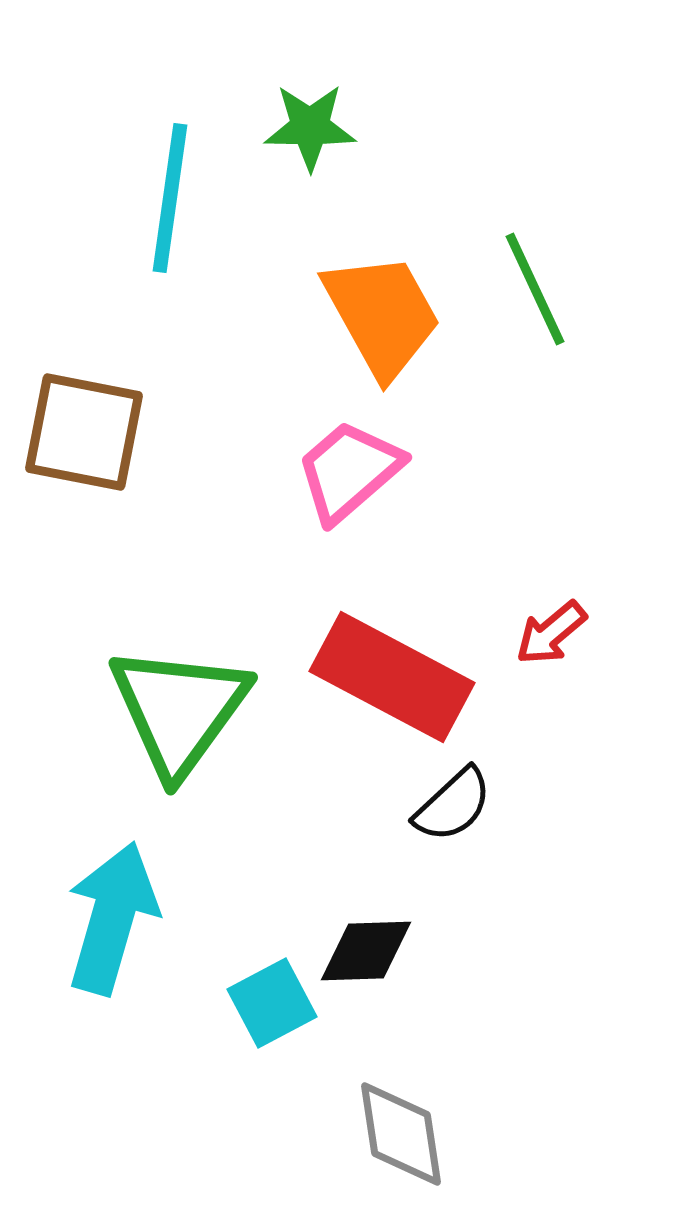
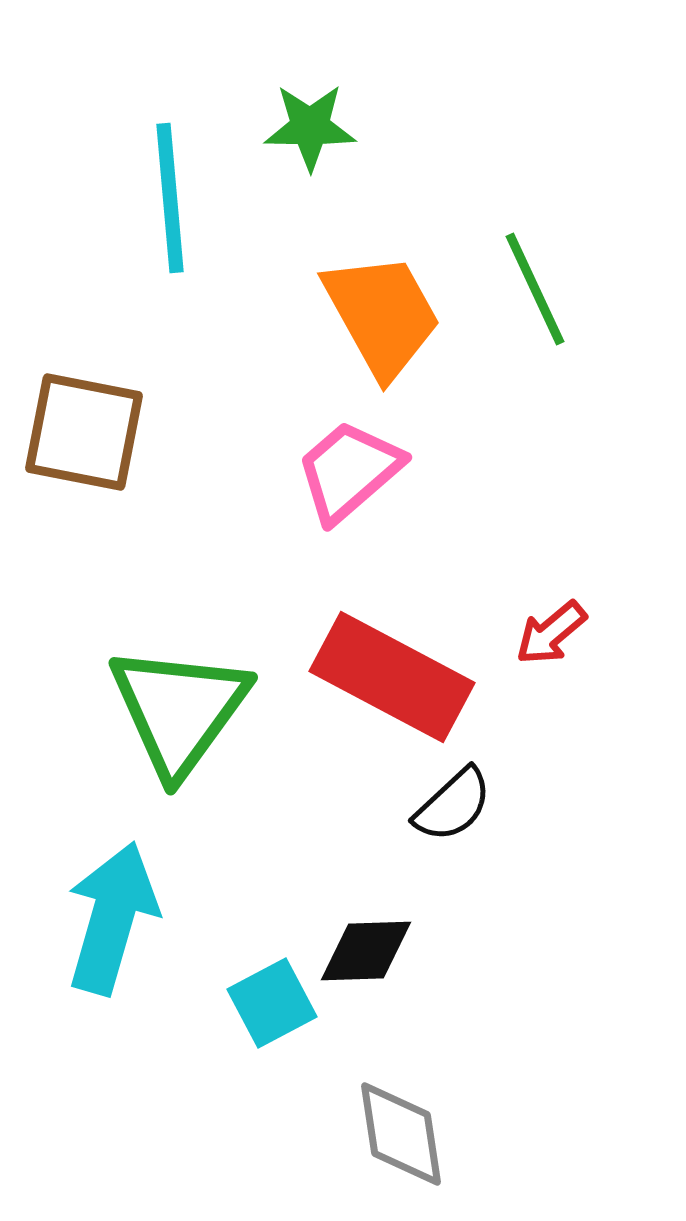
cyan line: rotated 13 degrees counterclockwise
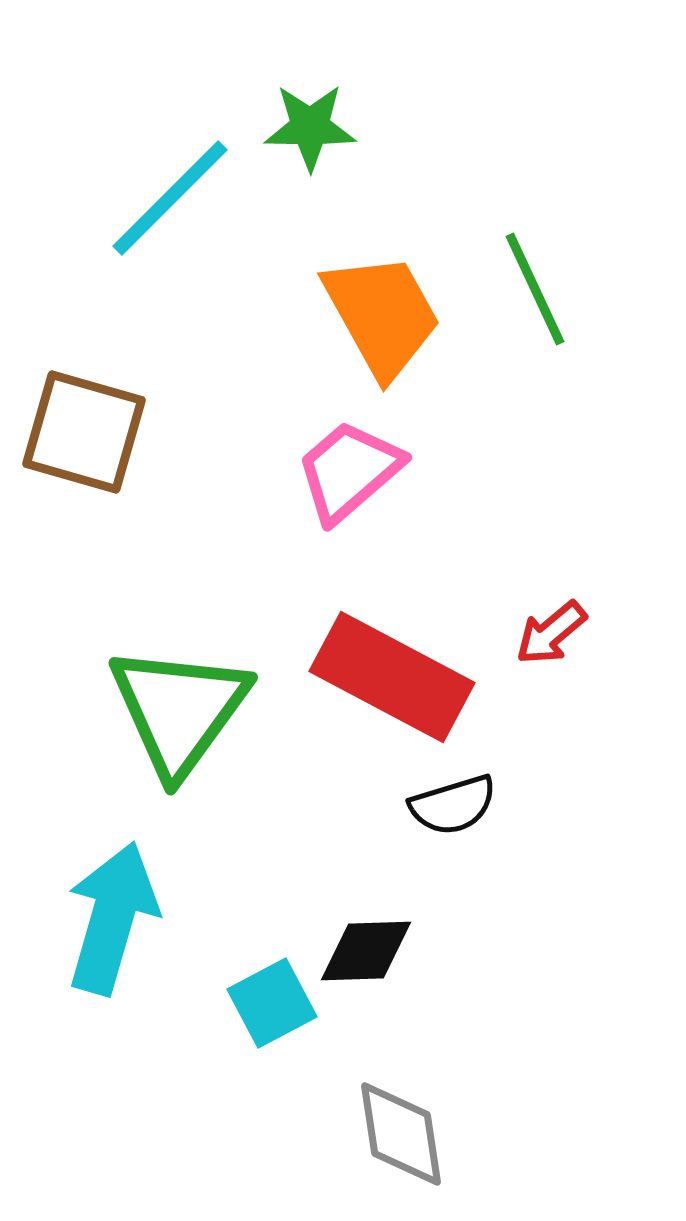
cyan line: rotated 50 degrees clockwise
brown square: rotated 5 degrees clockwise
black semicircle: rotated 26 degrees clockwise
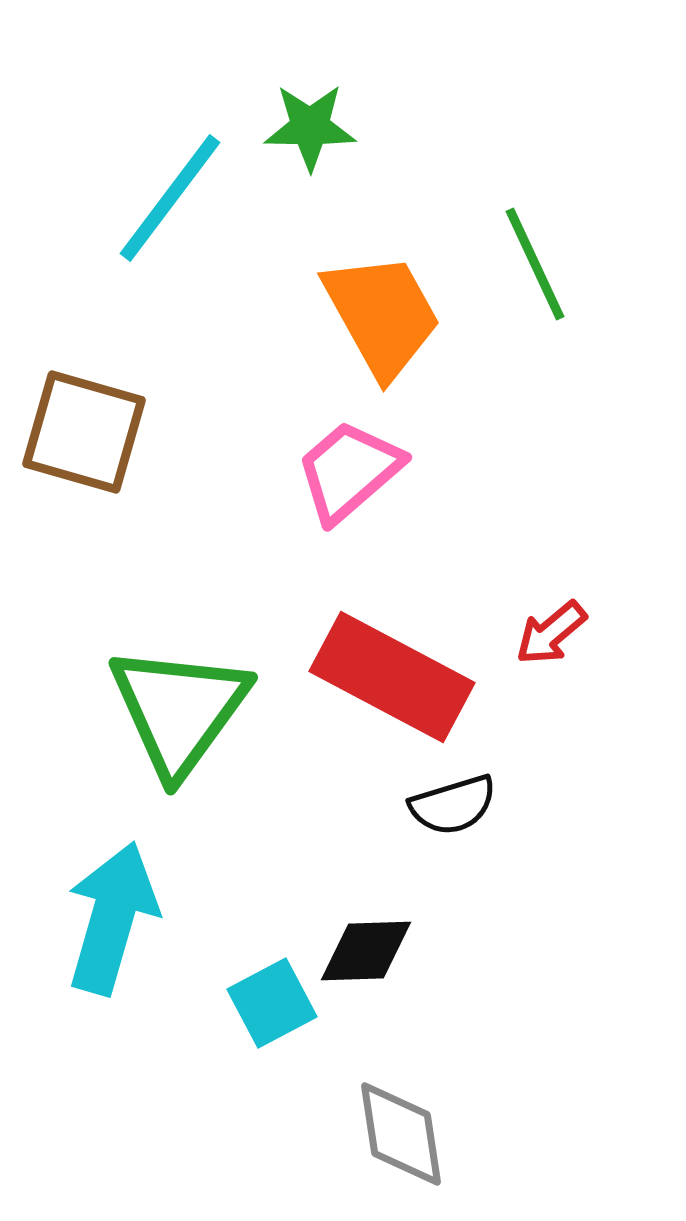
cyan line: rotated 8 degrees counterclockwise
green line: moved 25 px up
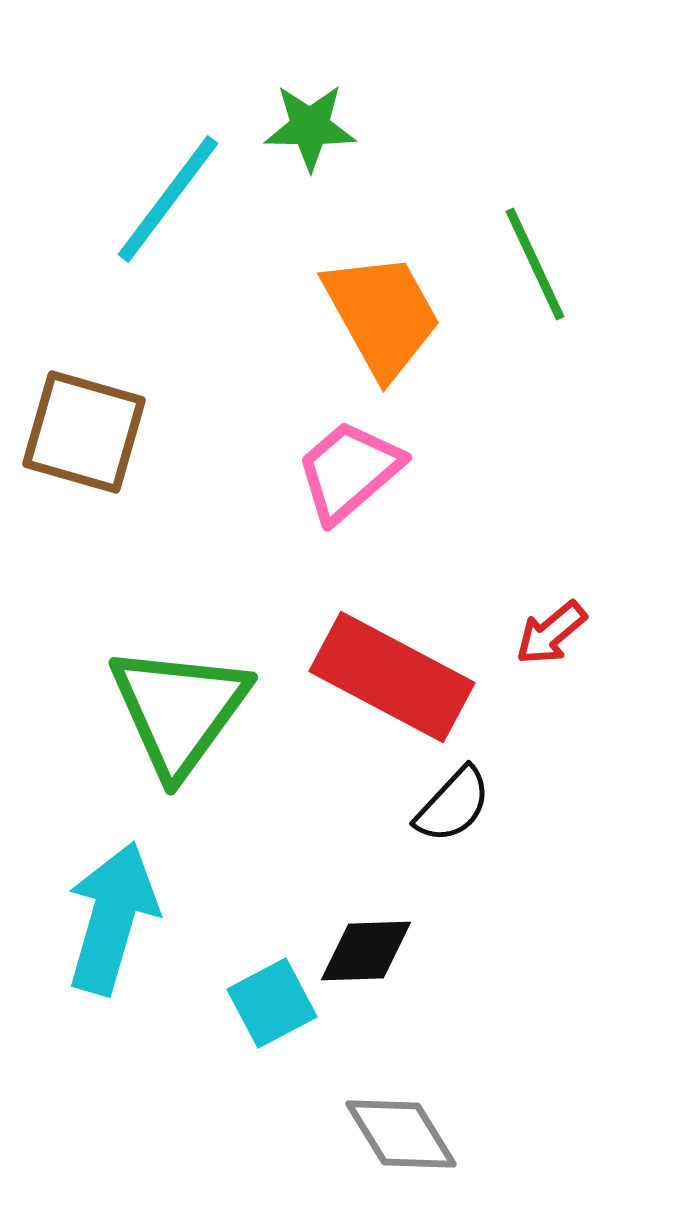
cyan line: moved 2 px left, 1 px down
black semicircle: rotated 30 degrees counterclockwise
gray diamond: rotated 23 degrees counterclockwise
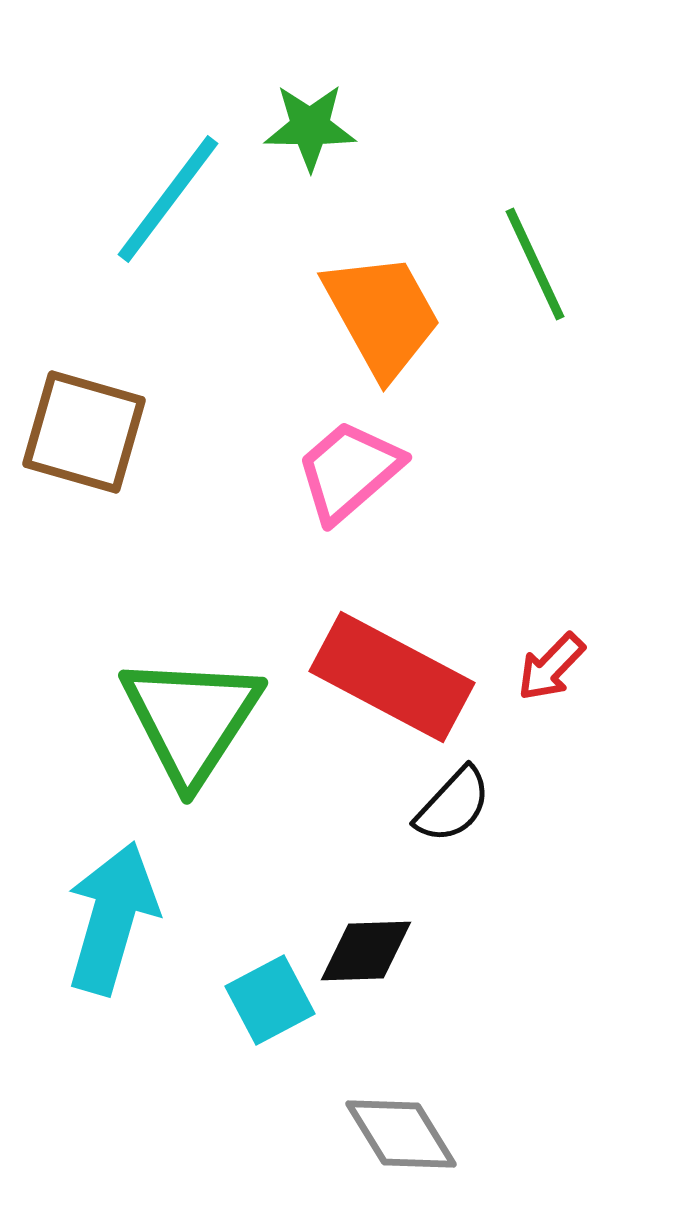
red arrow: moved 34 px down; rotated 6 degrees counterclockwise
green triangle: moved 12 px right, 9 px down; rotated 3 degrees counterclockwise
cyan square: moved 2 px left, 3 px up
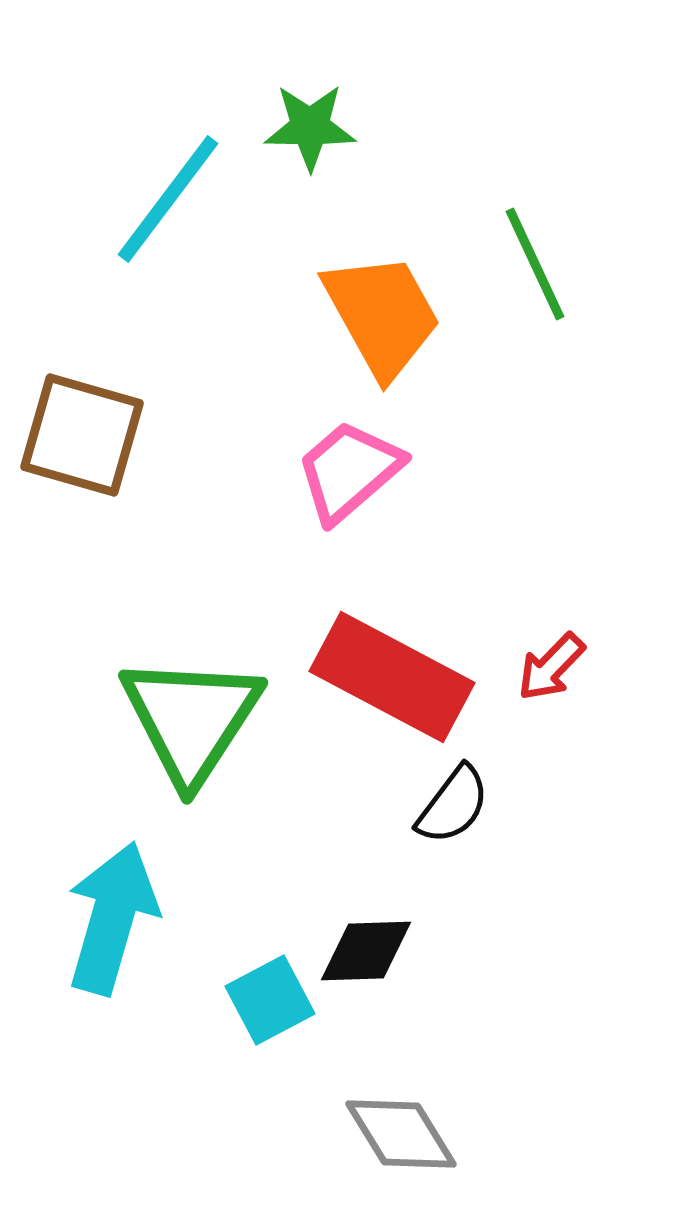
brown square: moved 2 px left, 3 px down
black semicircle: rotated 6 degrees counterclockwise
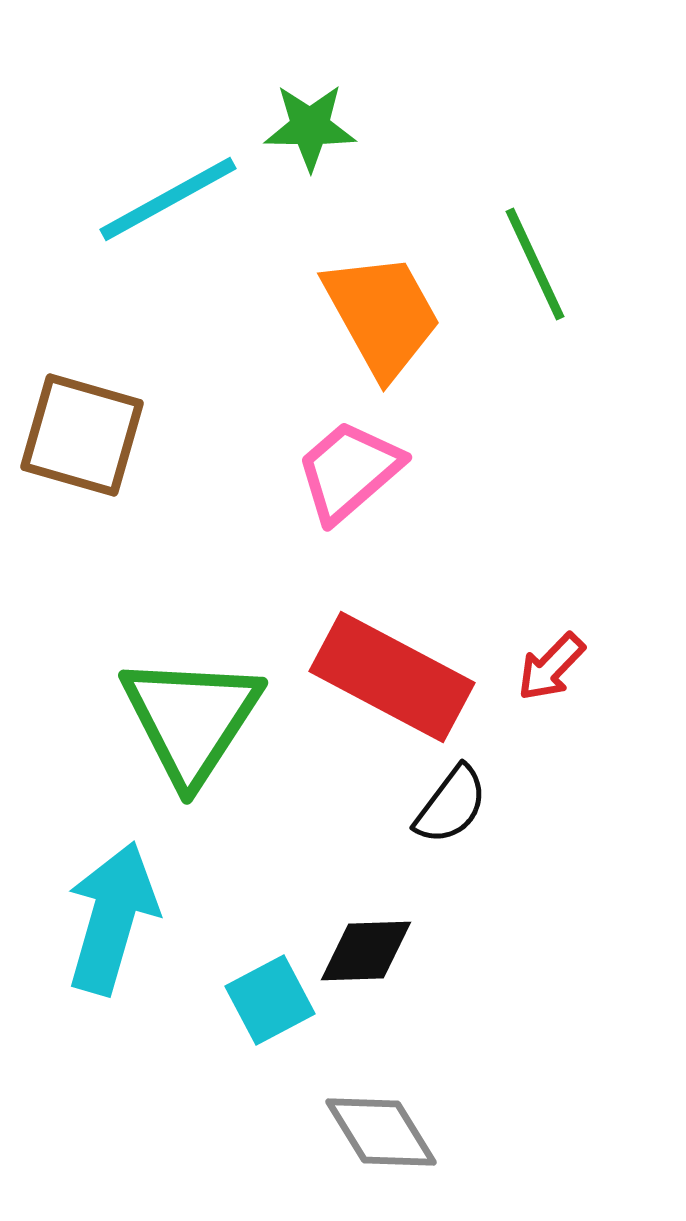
cyan line: rotated 24 degrees clockwise
black semicircle: moved 2 px left
gray diamond: moved 20 px left, 2 px up
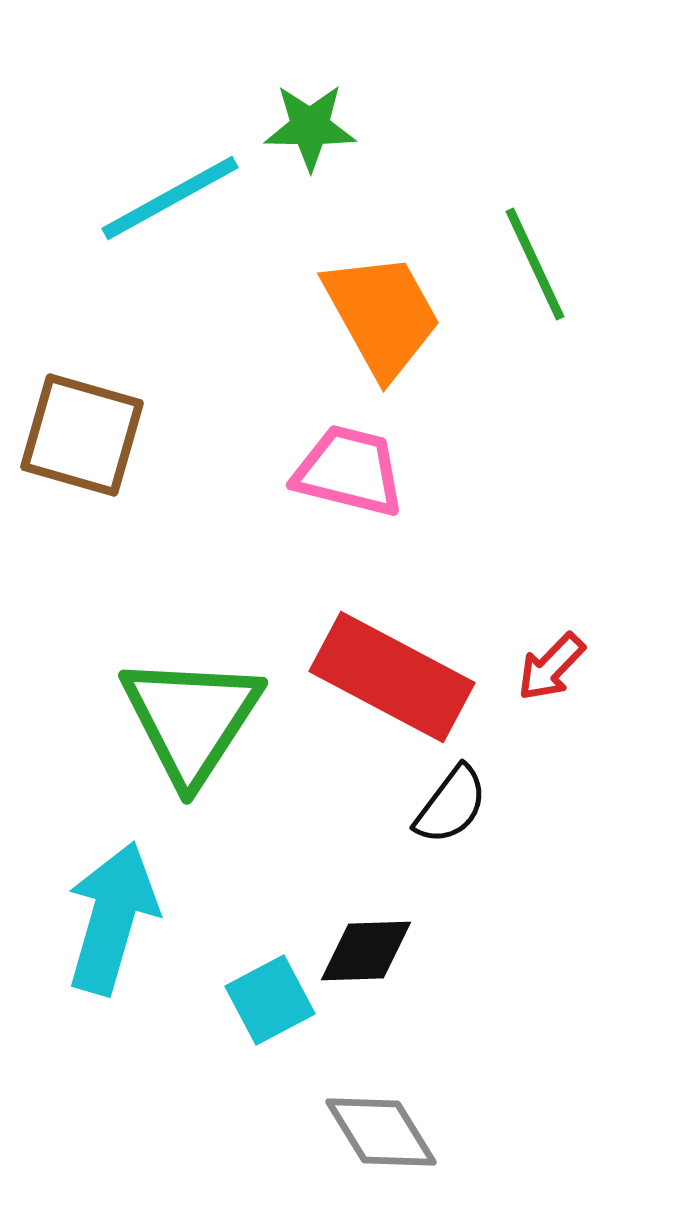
cyan line: moved 2 px right, 1 px up
pink trapezoid: rotated 55 degrees clockwise
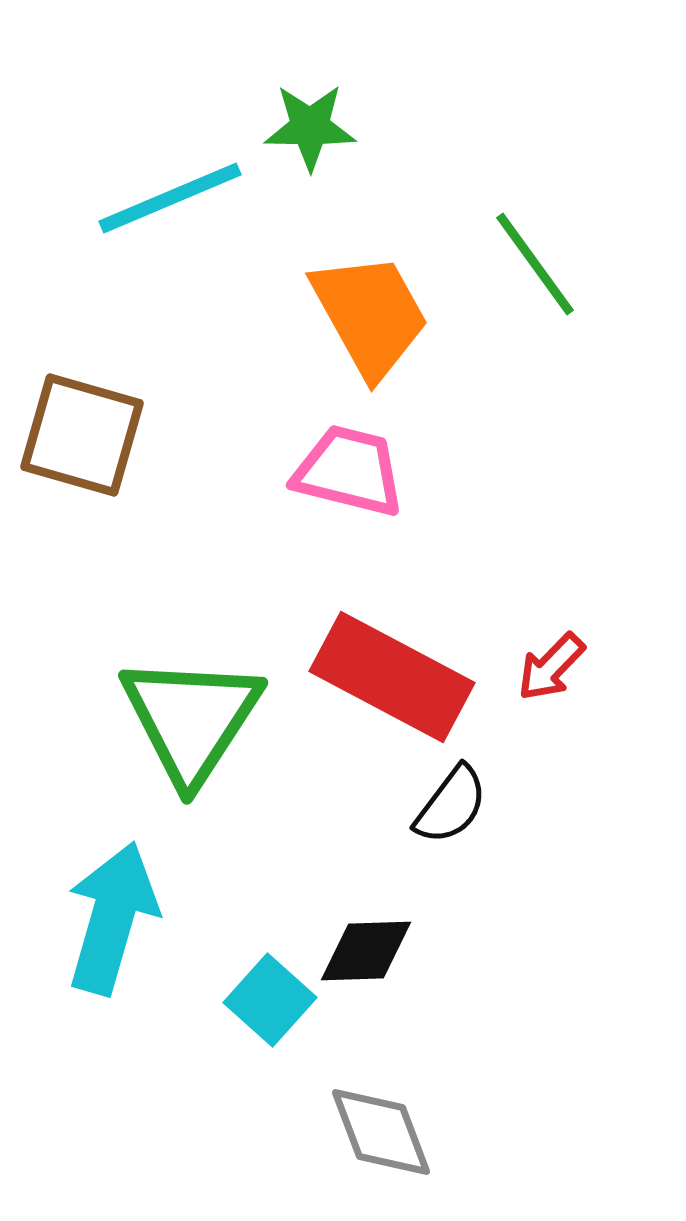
cyan line: rotated 6 degrees clockwise
green line: rotated 11 degrees counterclockwise
orange trapezoid: moved 12 px left
cyan square: rotated 20 degrees counterclockwise
gray diamond: rotated 11 degrees clockwise
